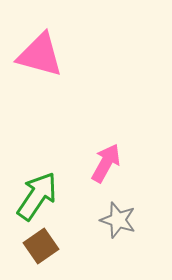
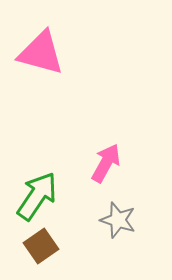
pink triangle: moved 1 px right, 2 px up
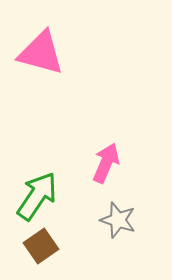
pink arrow: rotated 6 degrees counterclockwise
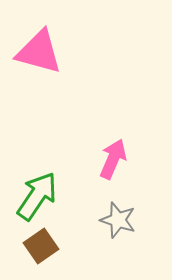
pink triangle: moved 2 px left, 1 px up
pink arrow: moved 7 px right, 4 px up
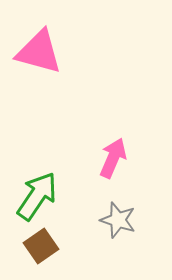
pink arrow: moved 1 px up
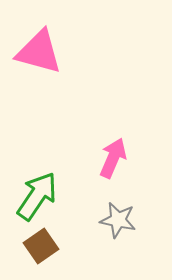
gray star: rotated 6 degrees counterclockwise
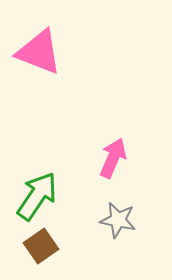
pink triangle: rotated 6 degrees clockwise
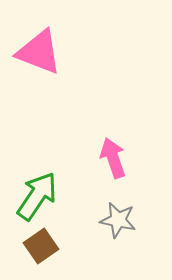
pink arrow: rotated 42 degrees counterclockwise
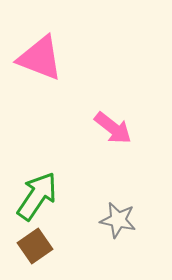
pink triangle: moved 1 px right, 6 px down
pink arrow: moved 30 px up; rotated 147 degrees clockwise
brown square: moved 6 px left
